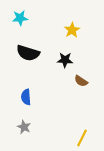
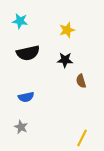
cyan star: moved 3 px down; rotated 14 degrees clockwise
yellow star: moved 5 px left; rotated 14 degrees clockwise
black semicircle: rotated 30 degrees counterclockwise
brown semicircle: rotated 40 degrees clockwise
blue semicircle: rotated 98 degrees counterclockwise
gray star: moved 3 px left
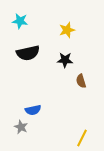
blue semicircle: moved 7 px right, 13 px down
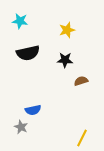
brown semicircle: rotated 88 degrees clockwise
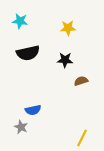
yellow star: moved 1 px right, 2 px up; rotated 14 degrees clockwise
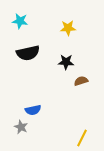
black star: moved 1 px right, 2 px down
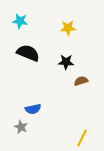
black semicircle: rotated 145 degrees counterclockwise
blue semicircle: moved 1 px up
